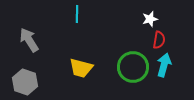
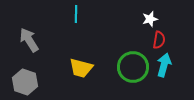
cyan line: moved 1 px left
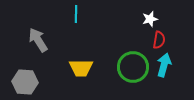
gray arrow: moved 9 px right
yellow trapezoid: rotated 15 degrees counterclockwise
gray hexagon: rotated 15 degrees counterclockwise
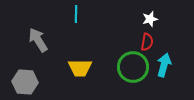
red semicircle: moved 12 px left, 2 px down
yellow trapezoid: moved 1 px left
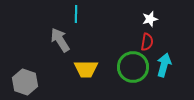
gray arrow: moved 22 px right
yellow trapezoid: moved 6 px right, 1 px down
gray hexagon: rotated 15 degrees clockwise
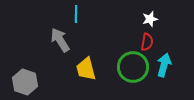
yellow trapezoid: rotated 75 degrees clockwise
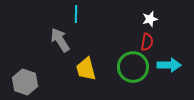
cyan arrow: moved 5 px right; rotated 75 degrees clockwise
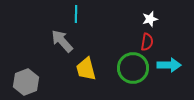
gray arrow: moved 2 px right, 1 px down; rotated 10 degrees counterclockwise
green circle: moved 1 px down
gray hexagon: moved 1 px right; rotated 20 degrees clockwise
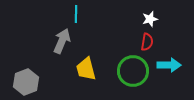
gray arrow: rotated 65 degrees clockwise
green circle: moved 3 px down
